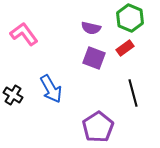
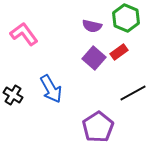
green hexagon: moved 4 px left
purple semicircle: moved 1 px right, 2 px up
red rectangle: moved 6 px left, 4 px down
purple square: rotated 20 degrees clockwise
black line: rotated 76 degrees clockwise
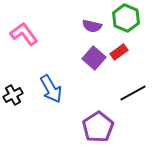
black cross: rotated 30 degrees clockwise
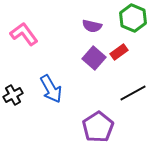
green hexagon: moved 7 px right
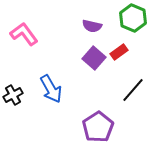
black line: moved 3 px up; rotated 20 degrees counterclockwise
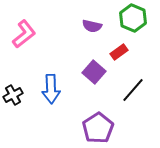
pink L-shape: rotated 88 degrees clockwise
purple square: moved 14 px down
blue arrow: rotated 28 degrees clockwise
purple pentagon: moved 1 px down
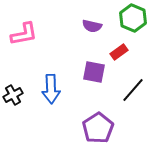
pink L-shape: rotated 28 degrees clockwise
purple square: rotated 30 degrees counterclockwise
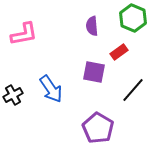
purple semicircle: rotated 72 degrees clockwise
blue arrow: rotated 32 degrees counterclockwise
purple pentagon: rotated 8 degrees counterclockwise
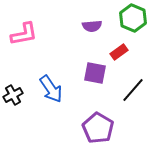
purple semicircle: rotated 90 degrees counterclockwise
purple square: moved 1 px right, 1 px down
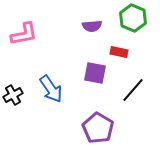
red rectangle: rotated 48 degrees clockwise
